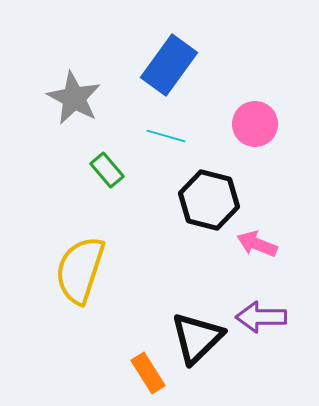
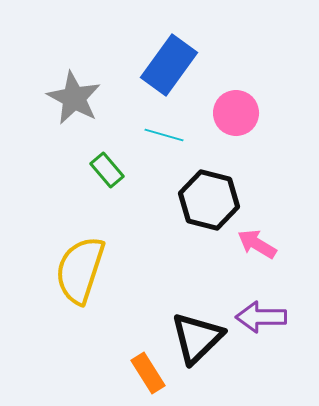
pink circle: moved 19 px left, 11 px up
cyan line: moved 2 px left, 1 px up
pink arrow: rotated 9 degrees clockwise
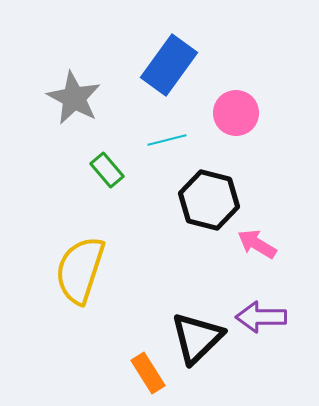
cyan line: moved 3 px right, 5 px down; rotated 30 degrees counterclockwise
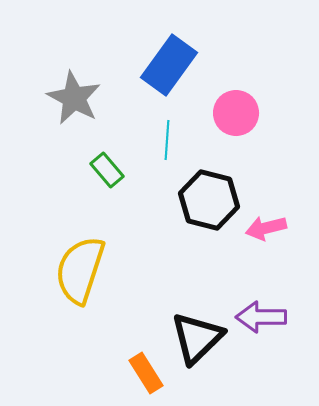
cyan line: rotated 72 degrees counterclockwise
pink arrow: moved 9 px right, 16 px up; rotated 45 degrees counterclockwise
orange rectangle: moved 2 px left
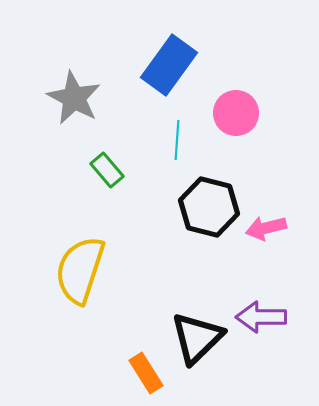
cyan line: moved 10 px right
black hexagon: moved 7 px down
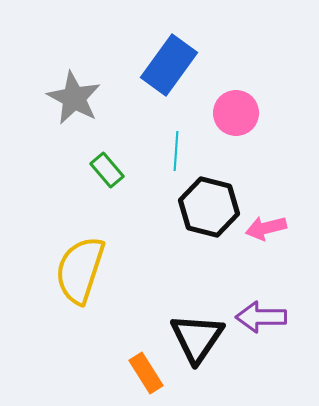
cyan line: moved 1 px left, 11 px down
black triangle: rotated 12 degrees counterclockwise
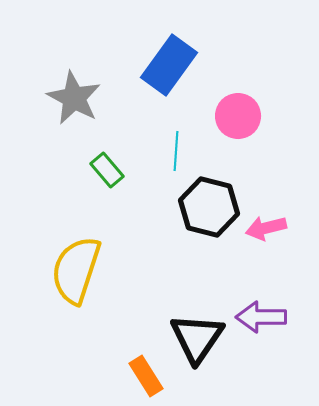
pink circle: moved 2 px right, 3 px down
yellow semicircle: moved 4 px left
orange rectangle: moved 3 px down
